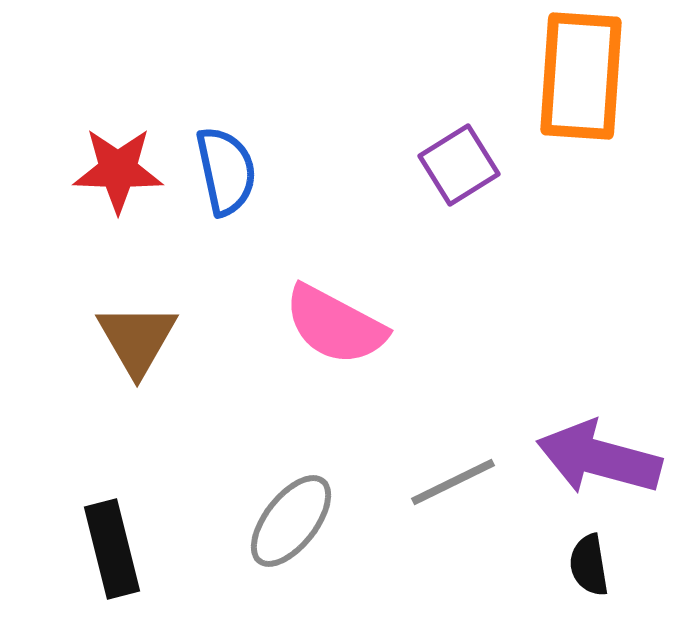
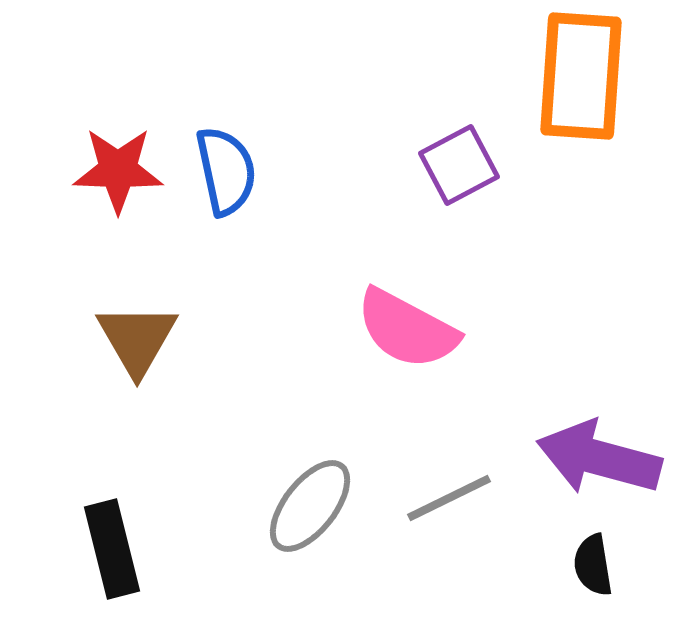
purple square: rotated 4 degrees clockwise
pink semicircle: moved 72 px right, 4 px down
gray line: moved 4 px left, 16 px down
gray ellipse: moved 19 px right, 15 px up
black semicircle: moved 4 px right
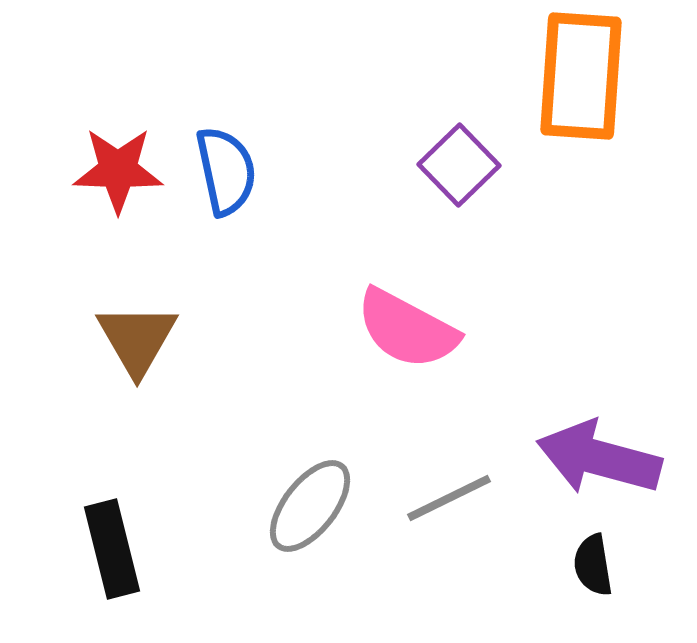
purple square: rotated 16 degrees counterclockwise
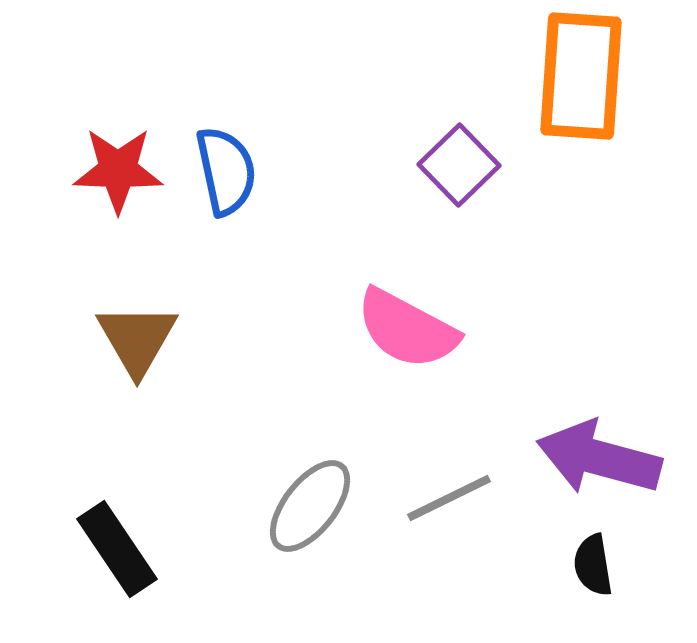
black rectangle: moved 5 px right; rotated 20 degrees counterclockwise
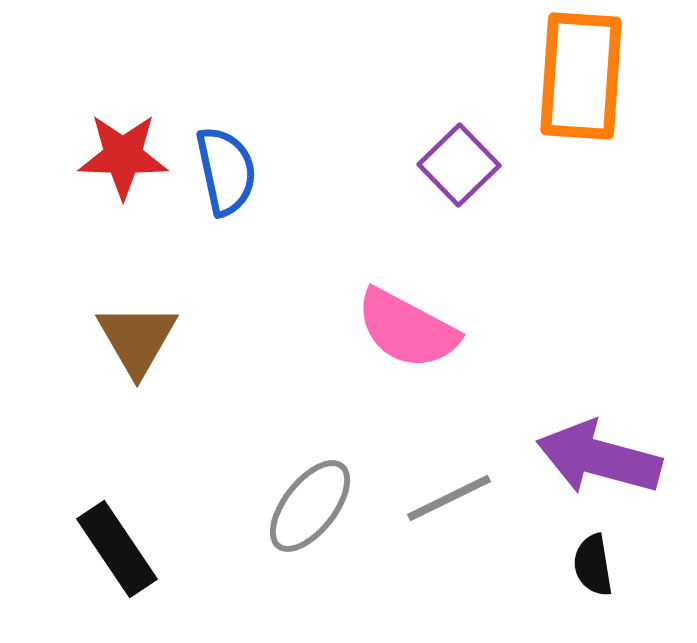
red star: moved 5 px right, 14 px up
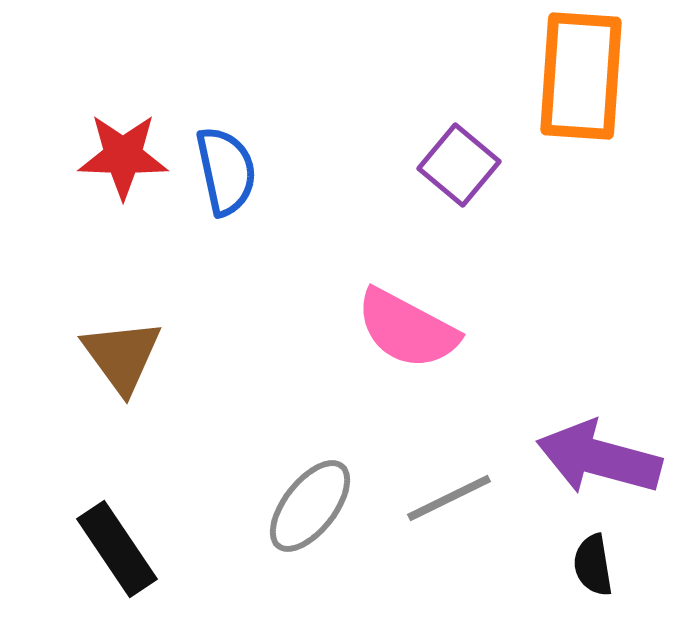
purple square: rotated 6 degrees counterclockwise
brown triangle: moved 15 px left, 17 px down; rotated 6 degrees counterclockwise
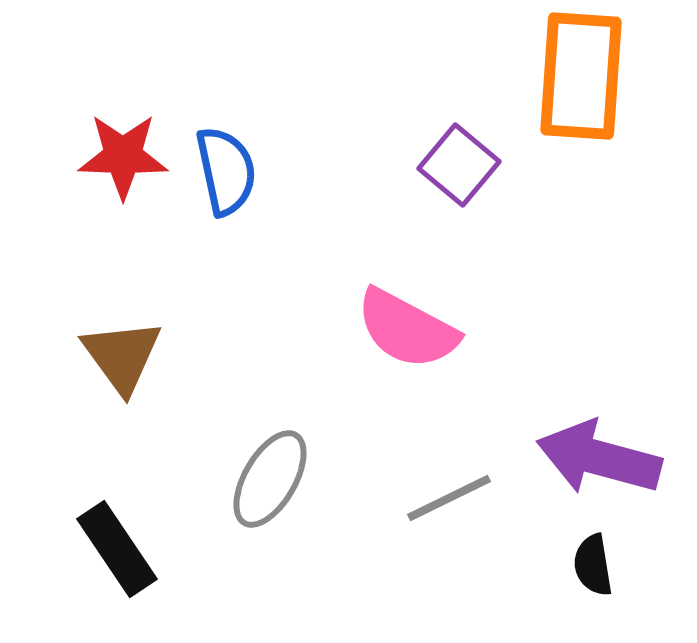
gray ellipse: moved 40 px left, 27 px up; rotated 8 degrees counterclockwise
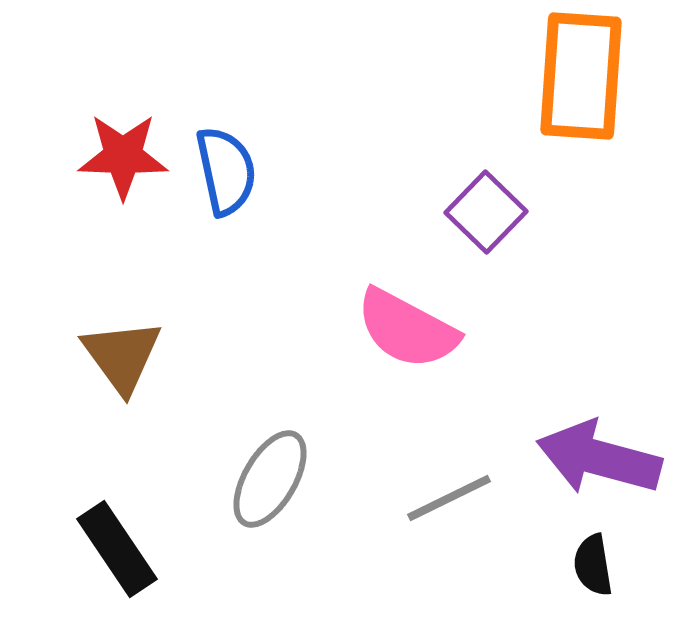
purple square: moved 27 px right, 47 px down; rotated 4 degrees clockwise
